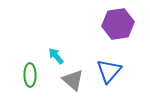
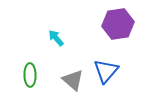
cyan arrow: moved 18 px up
blue triangle: moved 3 px left
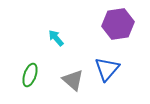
blue triangle: moved 1 px right, 2 px up
green ellipse: rotated 20 degrees clockwise
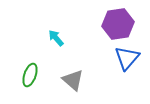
blue triangle: moved 20 px right, 11 px up
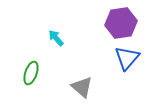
purple hexagon: moved 3 px right, 1 px up
green ellipse: moved 1 px right, 2 px up
gray triangle: moved 9 px right, 7 px down
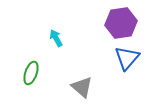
cyan arrow: rotated 12 degrees clockwise
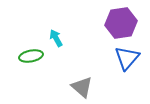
green ellipse: moved 17 px up; rotated 60 degrees clockwise
